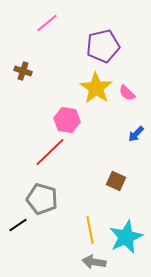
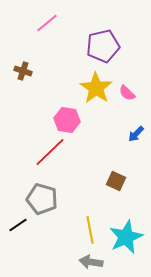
gray arrow: moved 3 px left
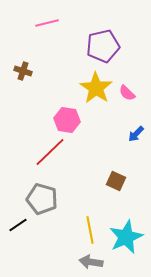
pink line: rotated 25 degrees clockwise
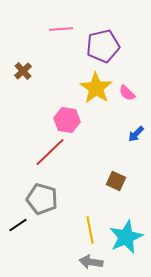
pink line: moved 14 px right, 6 px down; rotated 10 degrees clockwise
brown cross: rotated 30 degrees clockwise
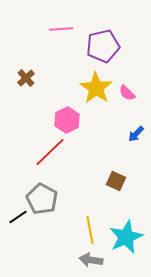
brown cross: moved 3 px right, 7 px down
pink hexagon: rotated 25 degrees clockwise
gray pentagon: rotated 12 degrees clockwise
black line: moved 8 px up
gray arrow: moved 2 px up
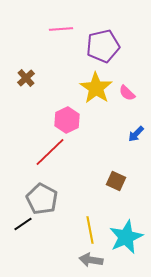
black line: moved 5 px right, 7 px down
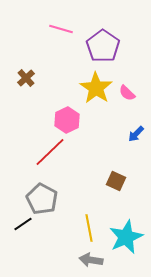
pink line: rotated 20 degrees clockwise
purple pentagon: rotated 24 degrees counterclockwise
yellow line: moved 1 px left, 2 px up
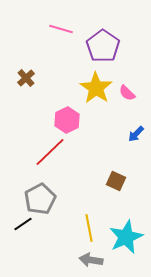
gray pentagon: moved 2 px left; rotated 16 degrees clockwise
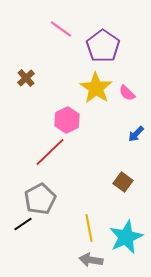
pink line: rotated 20 degrees clockwise
brown square: moved 7 px right, 1 px down; rotated 12 degrees clockwise
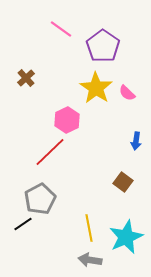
blue arrow: moved 7 px down; rotated 36 degrees counterclockwise
gray arrow: moved 1 px left
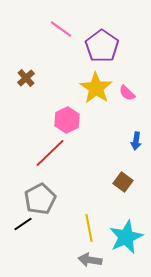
purple pentagon: moved 1 px left
red line: moved 1 px down
